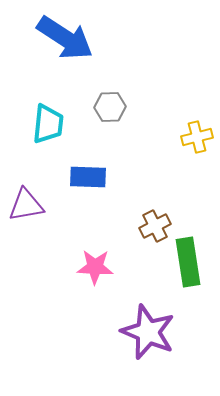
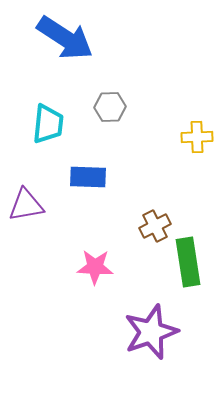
yellow cross: rotated 12 degrees clockwise
purple star: moved 3 px right; rotated 30 degrees clockwise
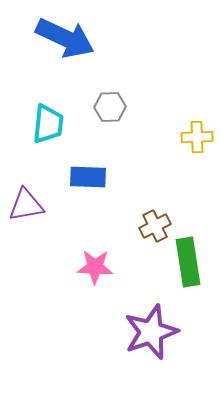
blue arrow: rotated 8 degrees counterclockwise
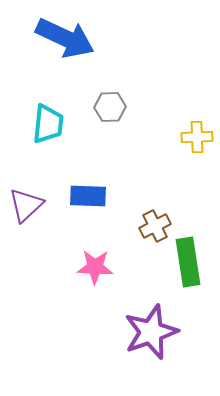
blue rectangle: moved 19 px down
purple triangle: rotated 33 degrees counterclockwise
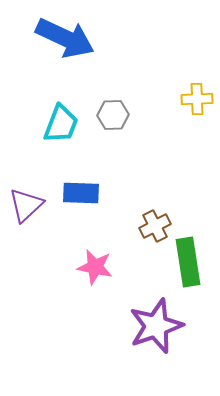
gray hexagon: moved 3 px right, 8 px down
cyan trapezoid: moved 13 px right; rotated 15 degrees clockwise
yellow cross: moved 38 px up
blue rectangle: moved 7 px left, 3 px up
pink star: rotated 9 degrees clockwise
purple star: moved 5 px right, 6 px up
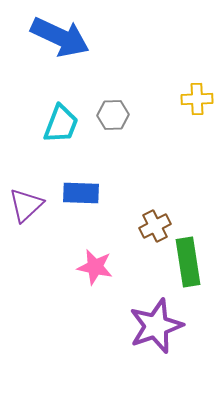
blue arrow: moved 5 px left, 1 px up
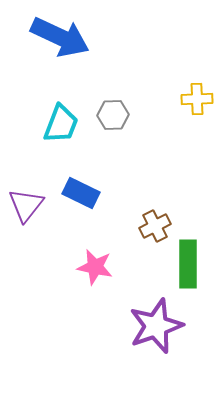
blue rectangle: rotated 24 degrees clockwise
purple triangle: rotated 9 degrees counterclockwise
green rectangle: moved 2 px down; rotated 9 degrees clockwise
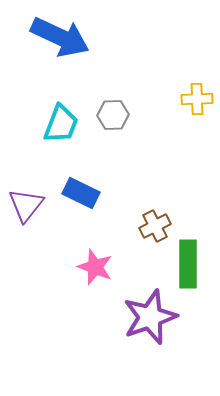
pink star: rotated 9 degrees clockwise
purple star: moved 6 px left, 9 px up
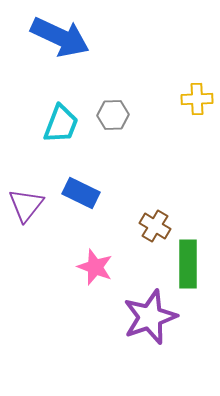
brown cross: rotated 32 degrees counterclockwise
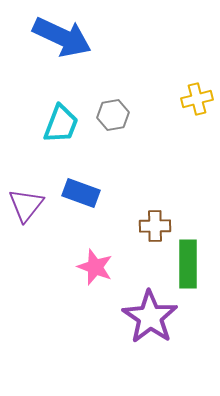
blue arrow: moved 2 px right
yellow cross: rotated 12 degrees counterclockwise
gray hexagon: rotated 8 degrees counterclockwise
blue rectangle: rotated 6 degrees counterclockwise
brown cross: rotated 32 degrees counterclockwise
purple star: rotated 18 degrees counterclockwise
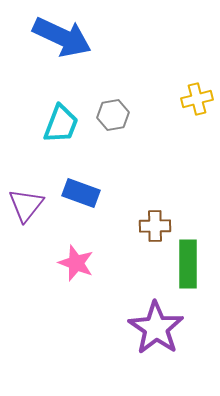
pink star: moved 19 px left, 4 px up
purple star: moved 6 px right, 11 px down
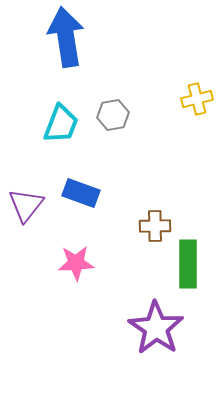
blue arrow: moved 4 px right; rotated 124 degrees counterclockwise
pink star: rotated 24 degrees counterclockwise
